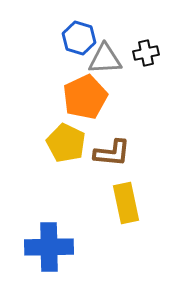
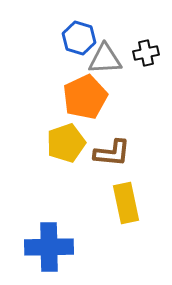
yellow pentagon: rotated 27 degrees clockwise
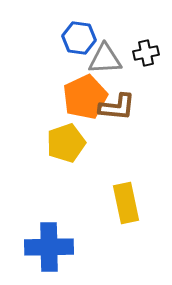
blue hexagon: rotated 8 degrees counterclockwise
brown L-shape: moved 5 px right, 46 px up
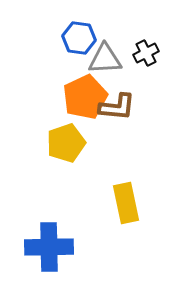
black cross: rotated 15 degrees counterclockwise
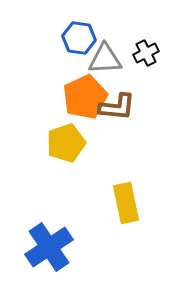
blue cross: rotated 33 degrees counterclockwise
